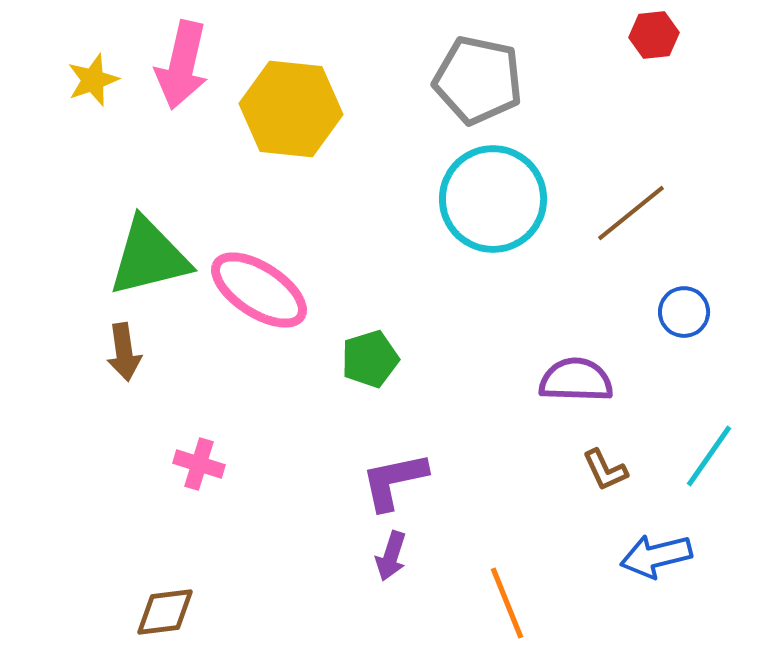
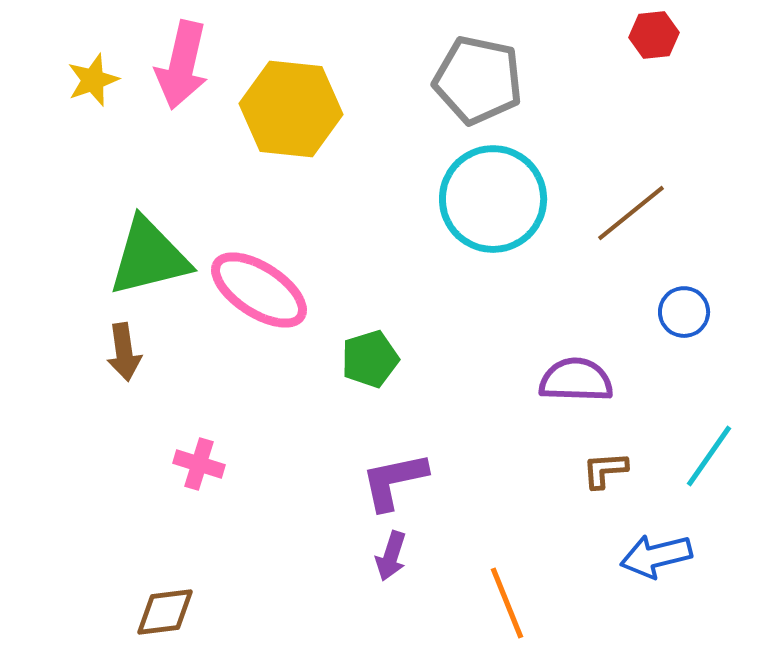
brown L-shape: rotated 111 degrees clockwise
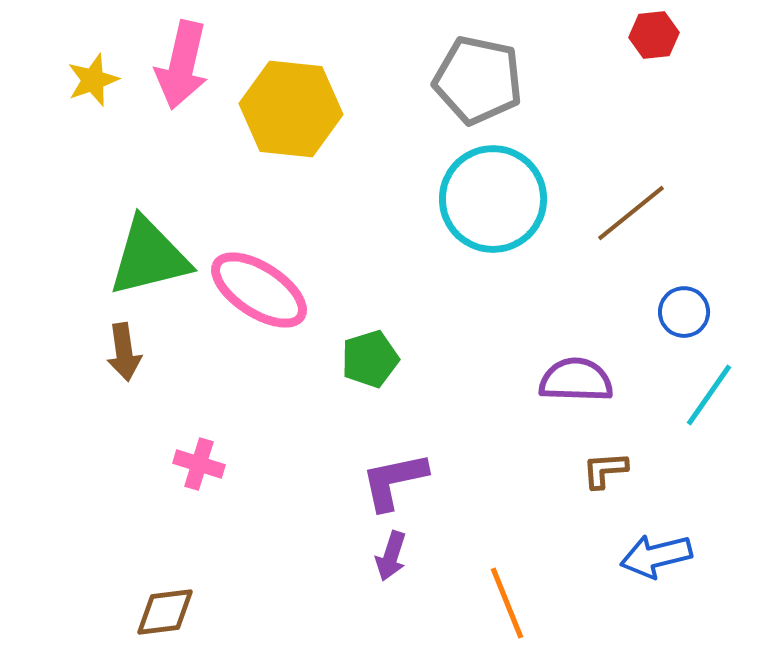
cyan line: moved 61 px up
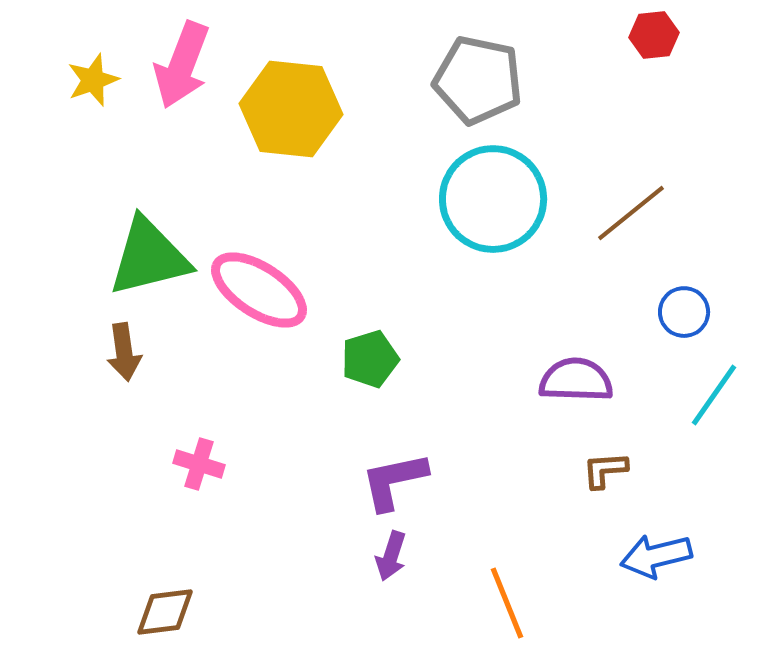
pink arrow: rotated 8 degrees clockwise
cyan line: moved 5 px right
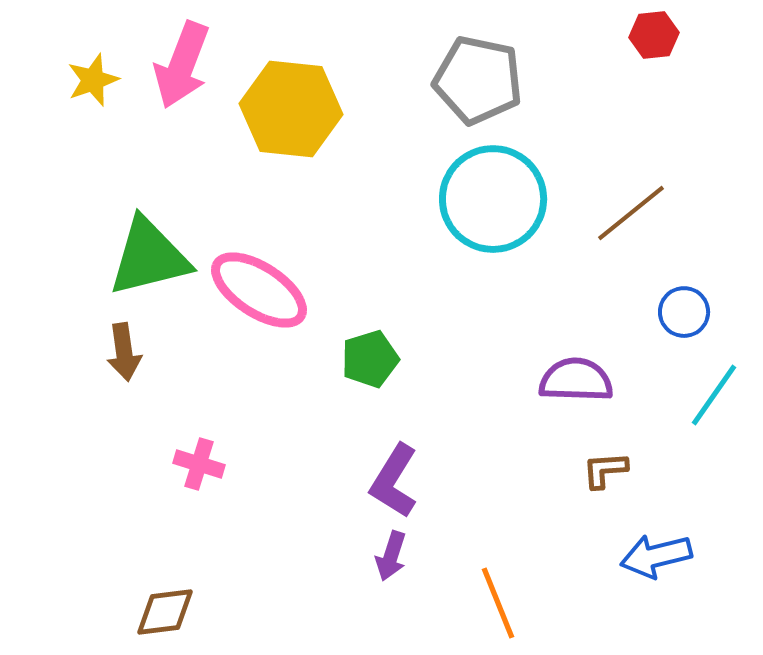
purple L-shape: rotated 46 degrees counterclockwise
orange line: moved 9 px left
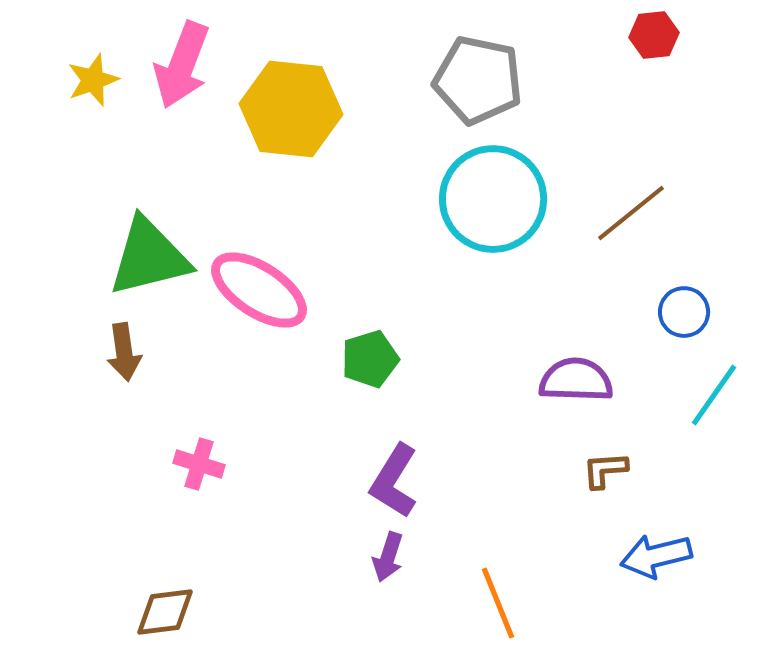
purple arrow: moved 3 px left, 1 px down
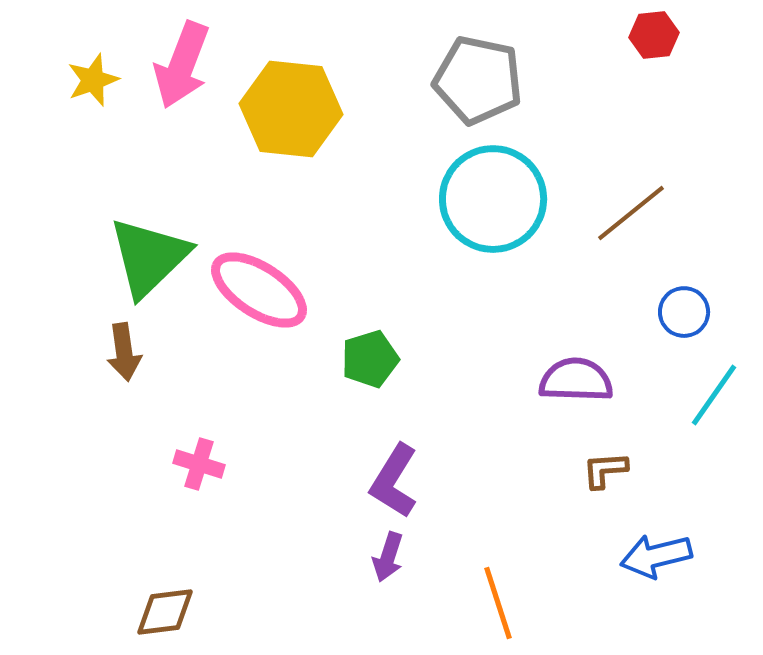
green triangle: rotated 30 degrees counterclockwise
orange line: rotated 4 degrees clockwise
